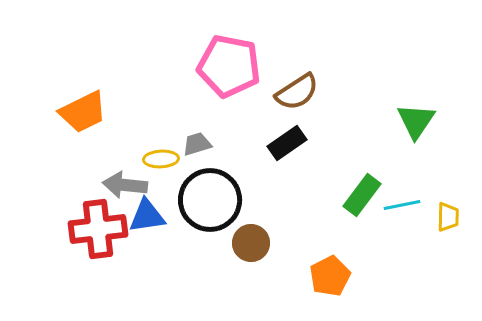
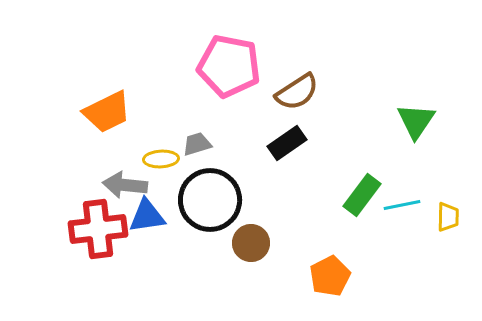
orange trapezoid: moved 24 px right
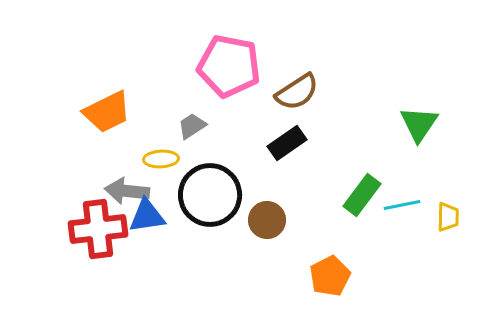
green triangle: moved 3 px right, 3 px down
gray trapezoid: moved 5 px left, 18 px up; rotated 16 degrees counterclockwise
gray arrow: moved 2 px right, 6 px down
black circle: moved 5 px up
brown circle: moved 16 px right, 23 px up
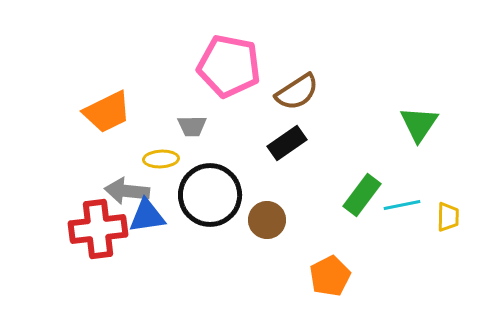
gray trapezoid: rotated 148 degrees counterclockwise
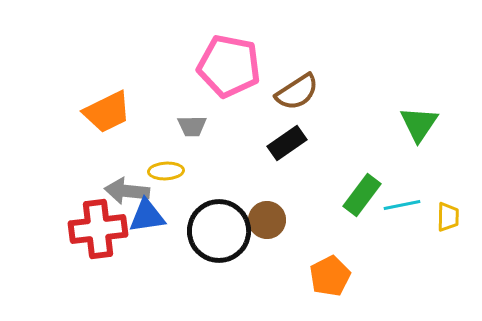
yellow ellipse: moved 5 px right, 12 px down
black circle: moved 9 px right, 36 px down
